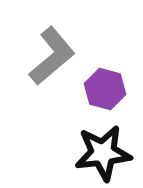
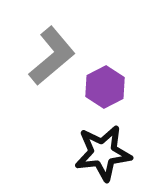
purple hexagon: moved 2 px up; rotated 18 degrees clockwise
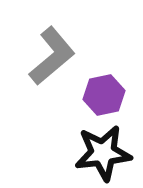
purple hexagon: moved 1 px left, 8 px down; rotated 15 degrees clockwise
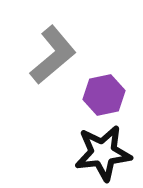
gray L-shape: moved 1 px right, 1 px up
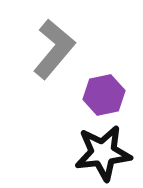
gray L-shape: moved 1 px right, 6 px up; rotated 10 degrees counterclockwise
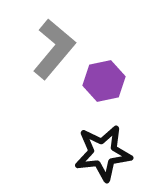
purple hexagon: moved 14 px up
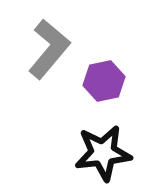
gray L-shape: moved 5 px left
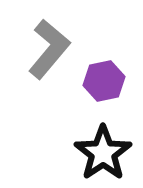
black star: rotated 28 degrees counterclockwise
